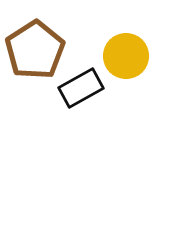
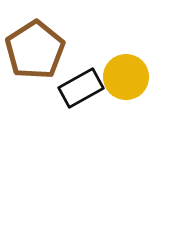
yellow circle: moved 21 px down
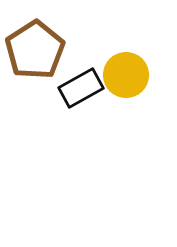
yellow circle: moved 2 px up
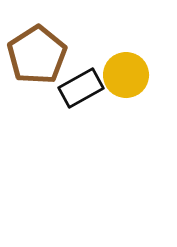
brown pentagon: moved 2 px right, 5 px down
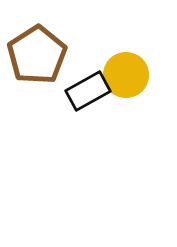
black rectangle: moved 7 px right, 3 px down
